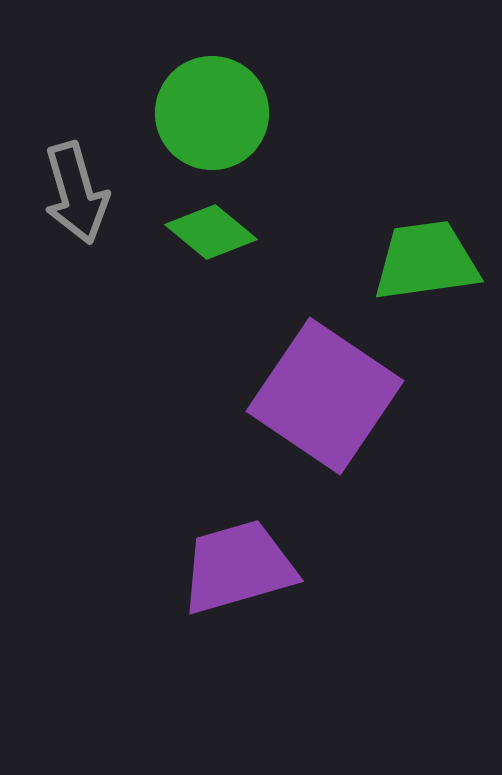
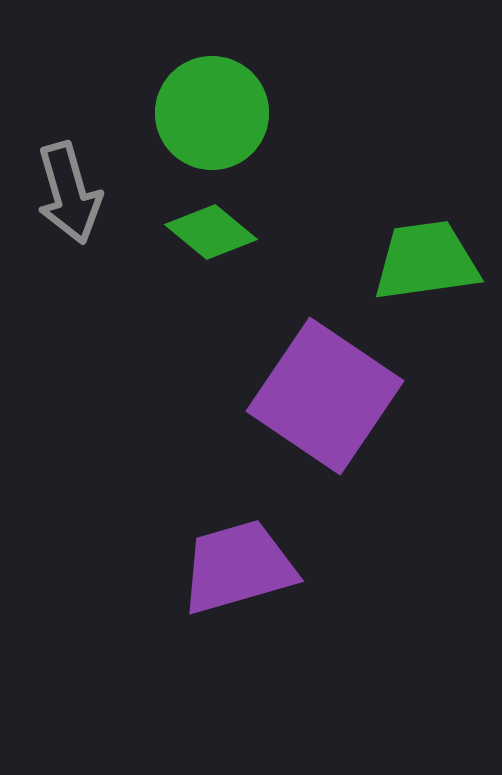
gray arrow: moved 7 px left
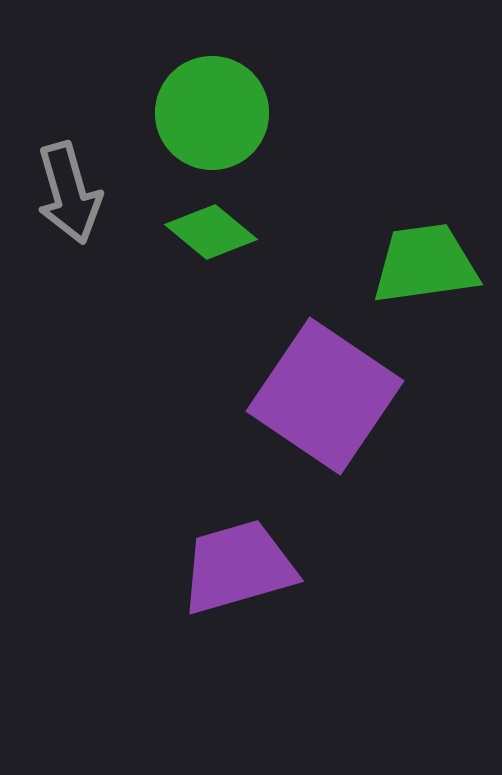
green trapezoid: moved 1 px left, 3 px down
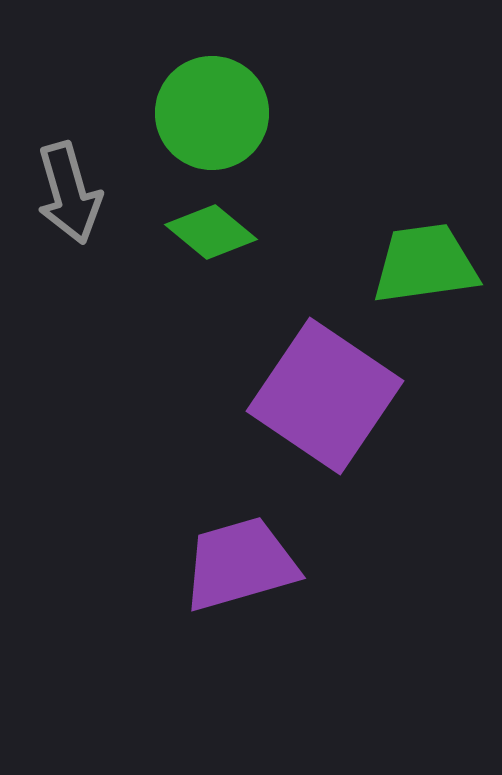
purple trapezoid: moved 2 px right, 3 px up
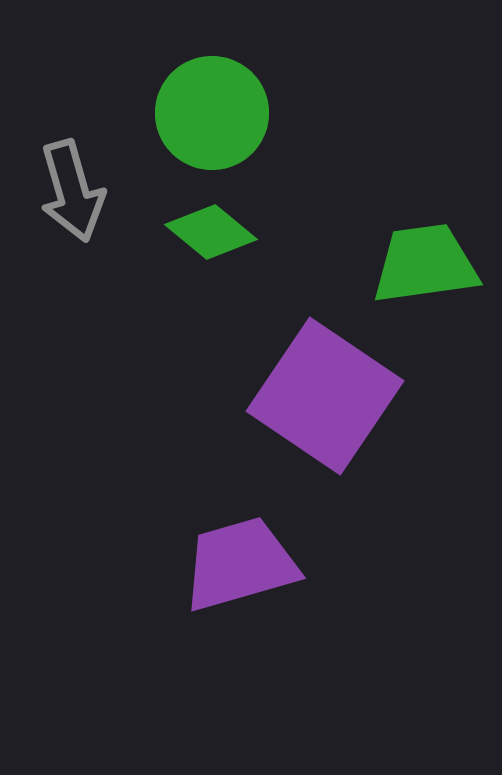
gray arrow: moved 3 px right, 2 px up
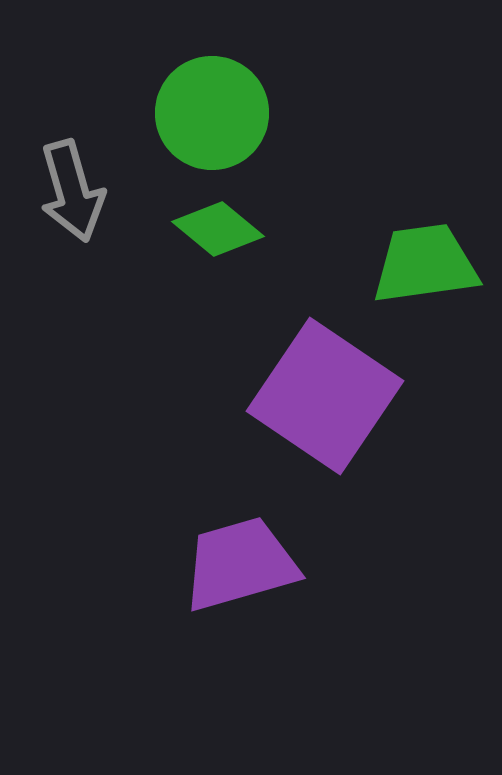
green diamond: moved 7 px right, 3 px up
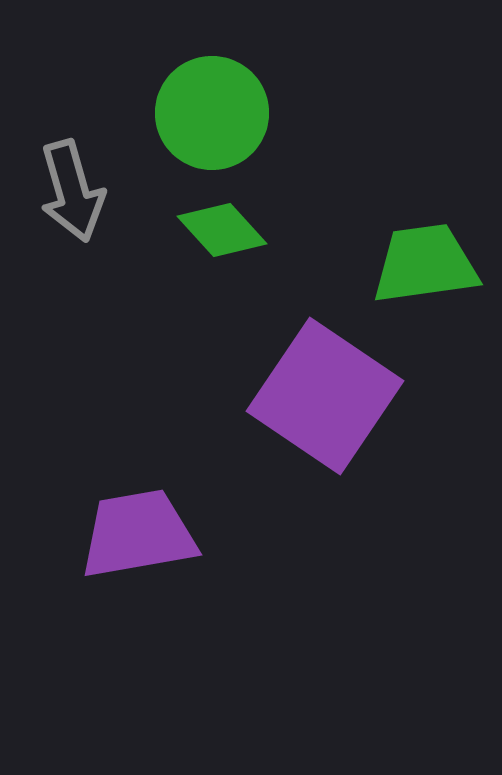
green diamond: moved 4 px right, 1 px down; rotated 8 degrees clockwise
purple trapezoid: moved 102 px left, 30 px up; rotated 6 degrees clockwise
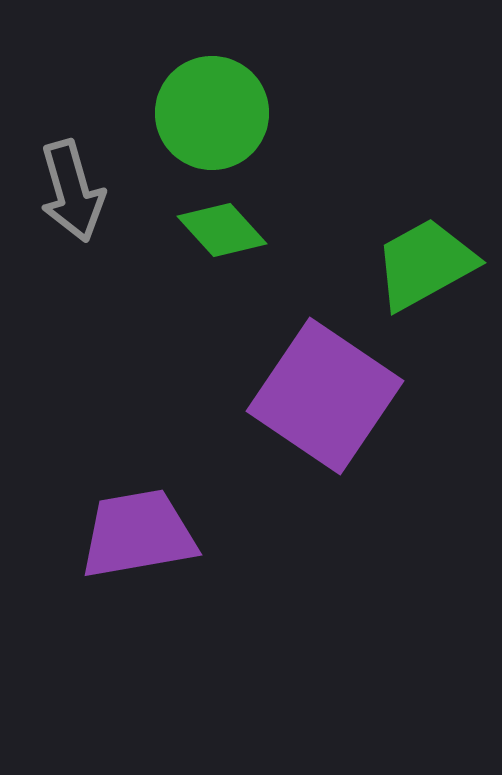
green trapezoid: rotated 21 degrees counterclockwise
